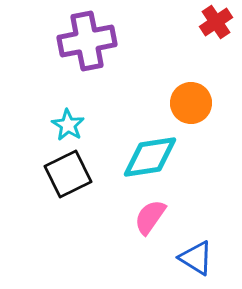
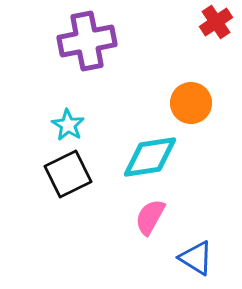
pink semicircle: rotated 6 degrees counterclockwise
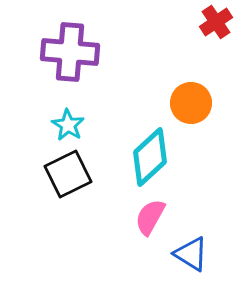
purple cross: moved 17 px left, 11 px down; rotated 16 degrees clockwise
cyan diamond: rotated 34 degrees counterclockwise
blue triangle: moved 5 px left, 4 px up
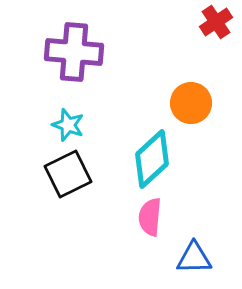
purple cross: moved 4 px right
cyan star: rotated 12 degrees counterclockwise
cyan diamond: moved 2 px right, 2 px down
pink semicircle: rotated 24 degrees counterclockwise
blue triangle: moved 3 px right, 4 px down; rotated 33 degrees counterclockwise
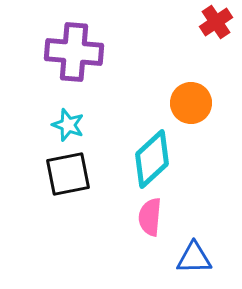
black square: rotated 15 degrees clockwise
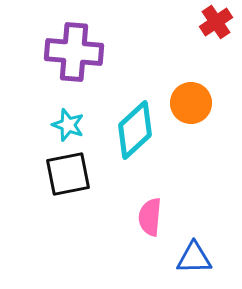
cyan diamond: moved 17 px left, 29 px up
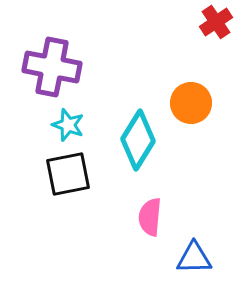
purple cross: moved 22 px left, 15 px down; rotated 6 degrees clockwise
cyan diamond: moved 3 px right, 10 px down; rotated 16 degrees counterclockwise
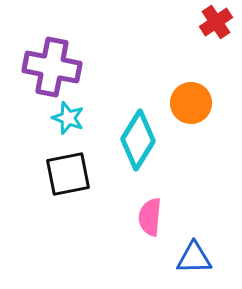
cyan star: moved 7 px up
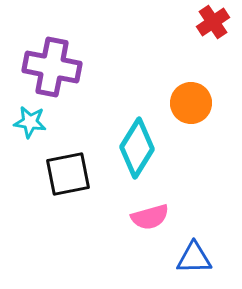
red cross: moved 3 px left
cyan star: moved 38 px left, 4 px down; rotated 12 degrees counterclockwise
cyan diamond: moved 1 px left, 8 px down
pink semicircle: rotated 111 degrees counterclockwise
